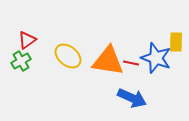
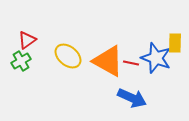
yellow rectangle: moved 1 px left, 1 px down
orange triangle: rotated 20 degrees clockwise
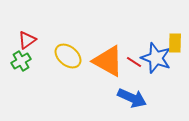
red line: moved 3 px right, 1 px up; rotated 21 degrees clockwise
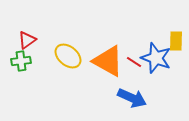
yellow rectangle: moved 1 px right, 2 px up
green cross: rotated 24 degrees clockwise
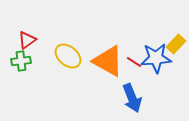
yellow rectangle: moved 3 px down; rotated 42 degrees clockwise
blue star: rotated 24 degrees counterclockwise
blue arrow: rotated 44 degrees clockwise
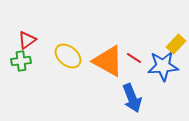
blue star: moved 7 px right, 8 px down
red line: moved 4 px up
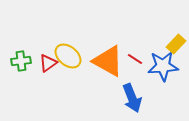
red triangle: moved 21 px right, 23 px down
red line: moved 1 px right, 1 px down
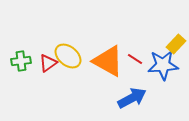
blue star: moved 1 px up
blue arrow: rotated 96 degrees counterclockwise
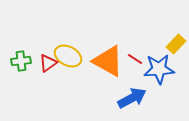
yellow ellipse: rotated 12 degrees counterclockwise
blue star: moved 4 px left, 4 px down
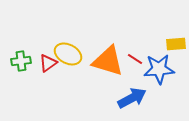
yellow rectangle: rotated 42 degrees clockwise
yellow ellipse: moved 2 px up
orange triangle: rotated 12 degrees counterclockwise
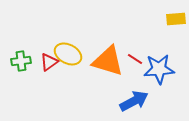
yellow rectangle: moved 25 px up
red triangle: moved 1 px right, 1 px up
blue arrow: moved 2 px right, 3 px down
